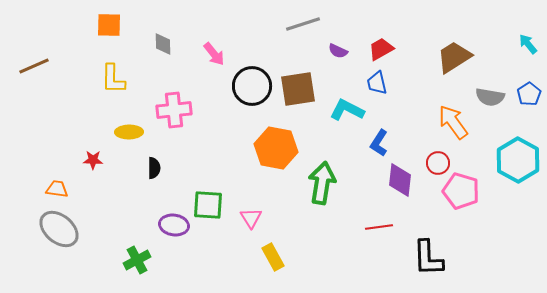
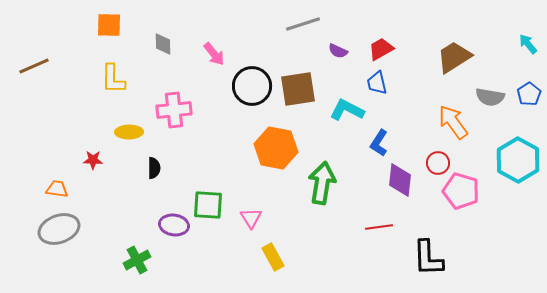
gray ellipse: rotated 60 degrees counterclockwise
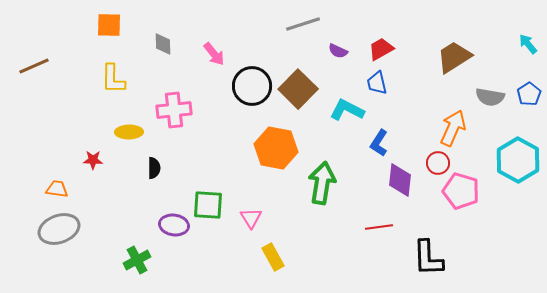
brown square: rotated 36 degrees counterclockwise
orange arrow: moved 6 px down; rotated 60 degrees clockwise
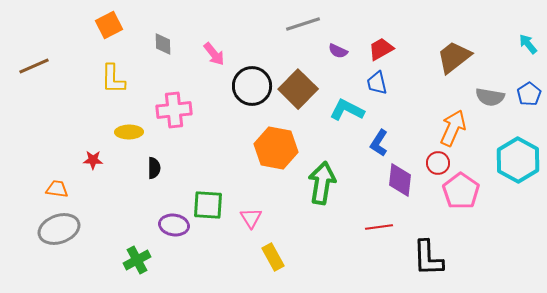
orange square: rotated 28 degrees counterclockwise
brown trapezoid: rotated 6 degrees counterclockwise
pink pentagon: rotated 18 degrees clockwise
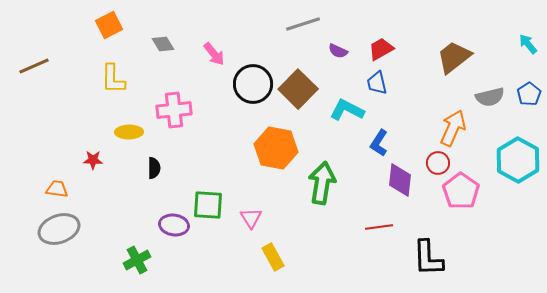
gray diamond: rotated 30 degrees counterclockwise
black circle: moved 1 px right, 2 px up
gray semicircle: rotated 24 degrees counterclockwise
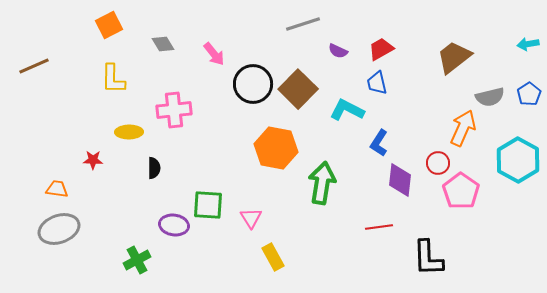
cyan arrow: rotated 60 degrees counterclockwise
orange arrow: moved 10 px right
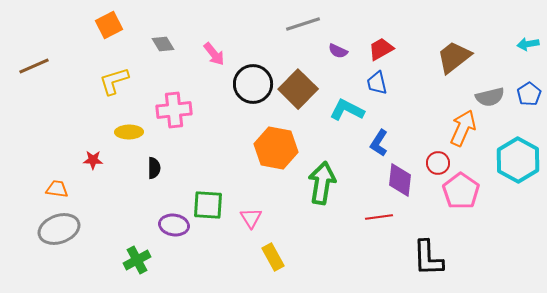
yellow L-shape: moved 1 px right, 2 px down; rotated 72 degrees clockwise
red line: moved 10 px up
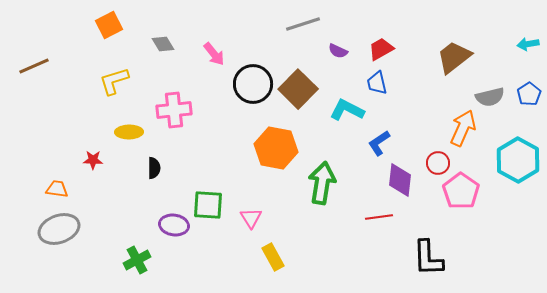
blue L-shape: rotated 24 degrees clockwise
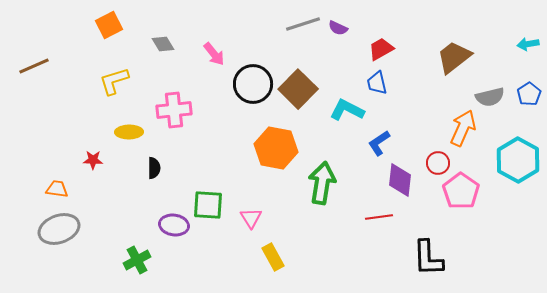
purple semicircle: moved 23 px up
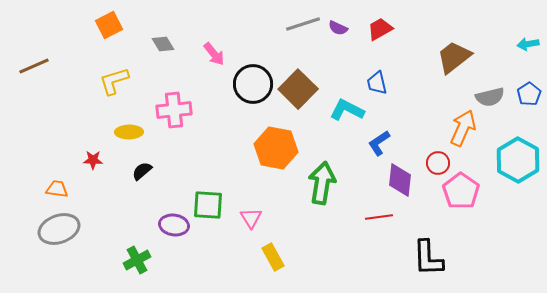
red trapezoid: moved 1 px left, 20 px up
black semicircle: moved 12 px left, 3 px down; rotated 130 degrees counterclockwise
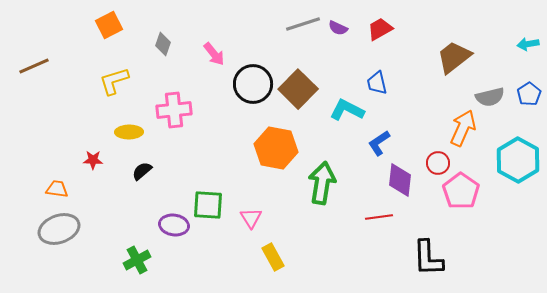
gray diamond: rotated 50 degrees clockwise
